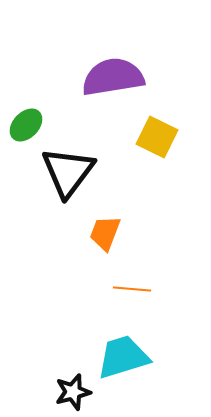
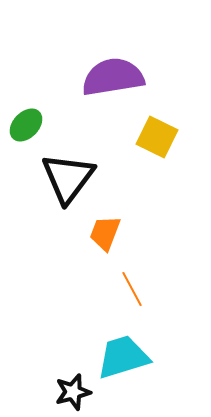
black triangle: moved 6 px down
orange line: rotated 57 degrees clockwise
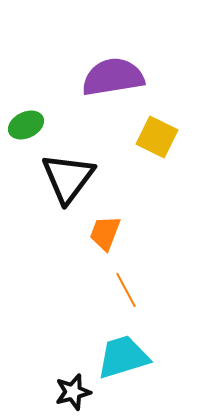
green ellipse: rotated 20 degrees clockwise
orange line: moved 6 px left, 1 px down
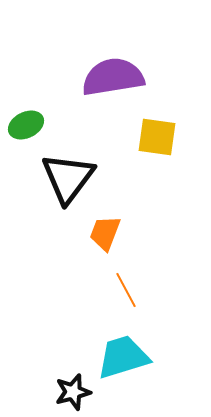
yellow square: rotated 18 degrees counterclockwise
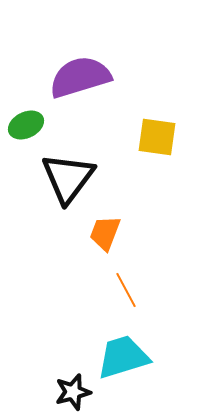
purple semicircle: moved 33 px left; rotated 8 degrees counterclockwise
